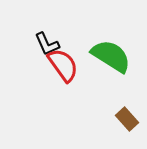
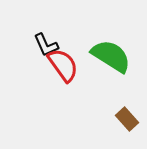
black L-shape: moved 1 px left, 1 px down
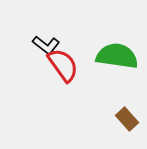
black L-shape: rotated 28 degrees counterclockwise
green semicircle: moved 6 px right; rotated 24 degrees counterclockwise
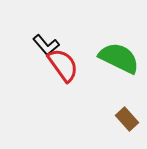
black L-shape: rotated 12 degrees clockwise
green semicircle: moved 2 px right, 2 px down; rotated 18 degrees clockwise
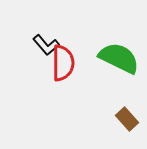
red semicircle: moved 2 px up; rotated 36 degrees clockwise
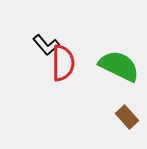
green semicircle: moved 8 px down
brown rectangle: moved 2 px up
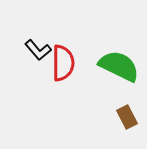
black L-shape: moved 8 px left, 5 px down
brown rectangle: rotated 15 degrees clockwise
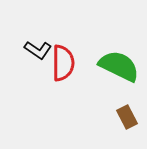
black L-shape: rotated 16 degrees counterclockwise
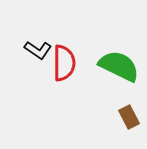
red semicircle: moved 1 px right
brown rectangle: moved 2 px right
